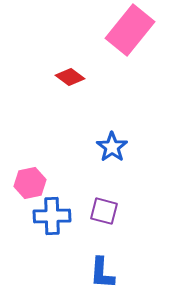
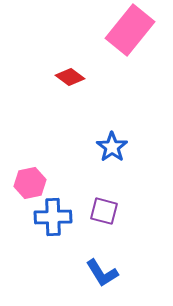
blue cross: moved 1 px right, 1 px down
blue L-shape: rotated 36 degrees counterclockwise
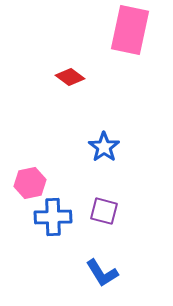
pink rectangle: rotated 27 degrees counterclockwise
blue star: moved 8 px left
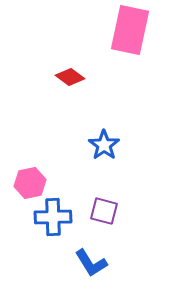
blue star: moved 2 px up
blue L-shape: moved 11 px left, 10 px up
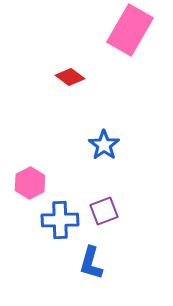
pink rectangle: rotated 18 degrees clockwise
pink hexagon: rotated 16 degrees counterclockwise
purple square: rotated 36 degrees counterclockwise
blue cross: moved 7 px right, 3 px down
blue L-shape: rotated 48 degrees clockwise
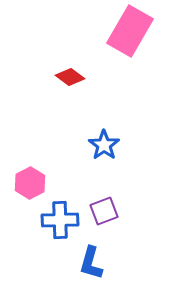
pink rectangle: moved 1 px down
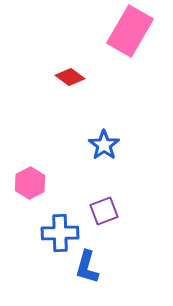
blue cross: moved 13 px down
blue L-shape: moved 4 px left, 4 px down
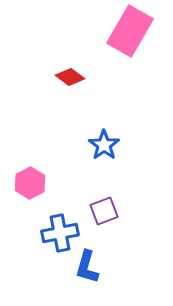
blue cross: rotated 9 degrees counterclockwise
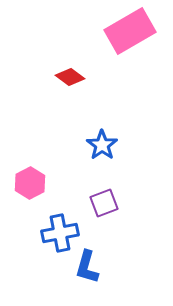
pink rectangle: rotated 30 degrees clockwise
blue star: moved 2 px left
purple square: moved 8 px up
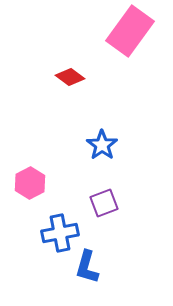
pink rectangle: rotated 24 degrees counterclockwise
